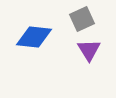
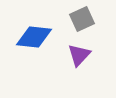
purple triangle: moved 10 px left, 5 px down; rotated 15 degrees clockwise
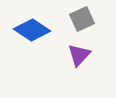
blue diamond: moved 2 px left, 7 px up; rotated 27 degrees clockwise
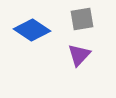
gray square: rotated 15 degrees clockwise
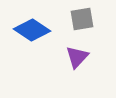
purple triangle: moved 2 px left, 2 px down
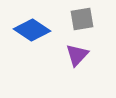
purple triangle: moved 2 px up
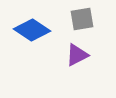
purple triangle: rotated 20 degrees clockwise
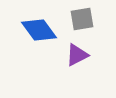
blue diamond: moved 7 px right; rotated 21 degrees clockwise
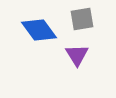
purple triangle: rotated 35 degrees counterclockwise
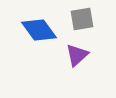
purple triangle: rotated 20 degrees clockwise
